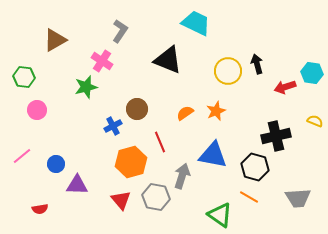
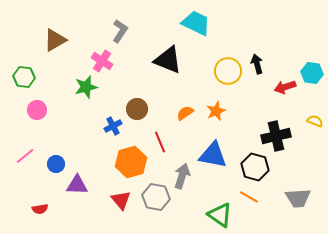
pink line: moved 3 px right
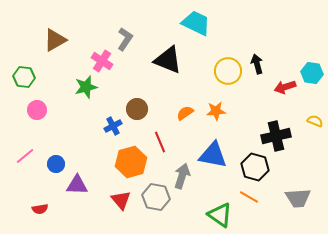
gray L-shape: moved 5 px right, 8 px down
orange star: rotated 18 degrees clockwise
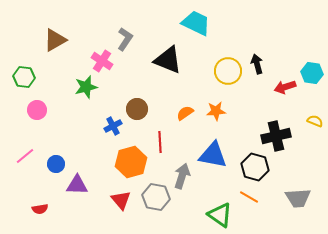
red line: rotated 20 degrees clockwise
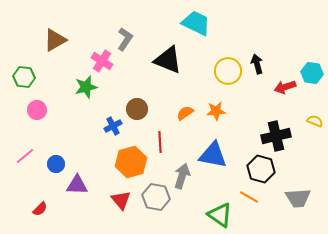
black hexagon: moved 6 px right, 2 px down
red semicircle: rotated 35 degrees counterclockwise
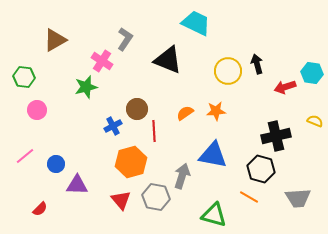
red line: moved 6 px left, 11 px up
green triangle: moved 6 px left; rotated 20 degrees counterclockwise
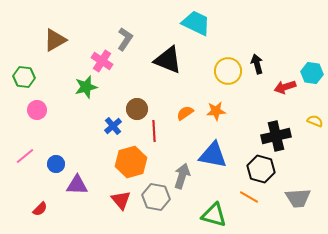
blue cross: rotated 12 degrees counterclockwise
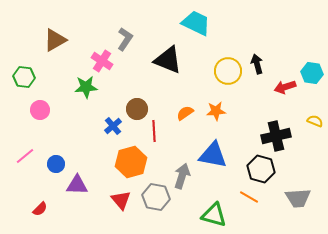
green star: rotated 10 degrees clockwise
pink circle: moved 3 px right
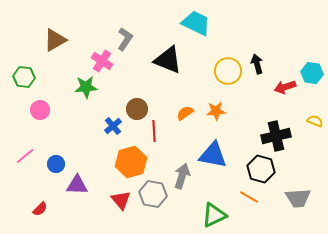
gray hexagon: moved 3 px left, 3 px up
green triangle: rotated 40 degrees counterclockwise
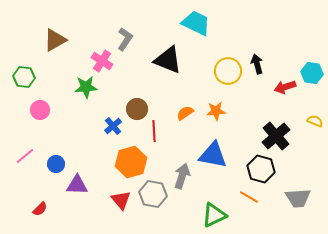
black cross: rotated 28 degrees counterclockwise
